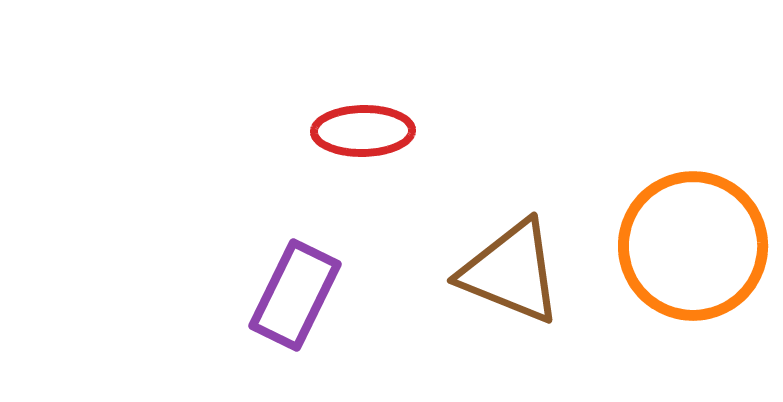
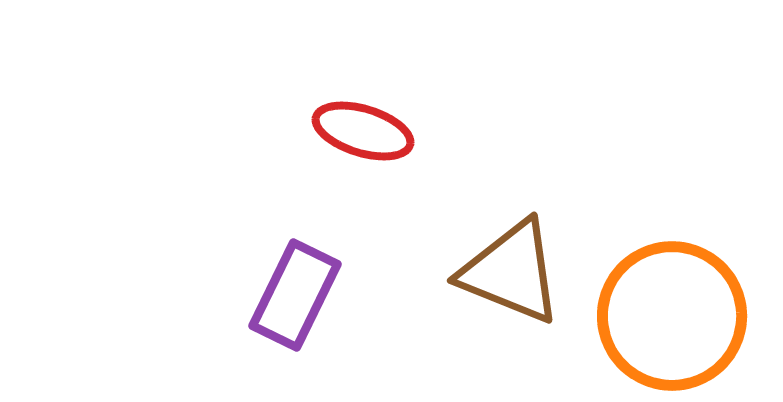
red ellipse: rotated 18 degrees clockwise
orange circle: moved 21 px left, 70 px down
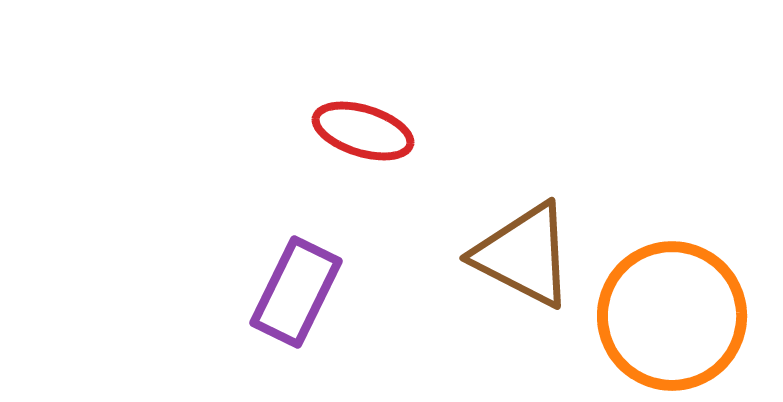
brown triangle: moved 13 px right, 17 px up; rotated 5 degrees clockwise
purple rectangle: moved 1 px right, 3 px up
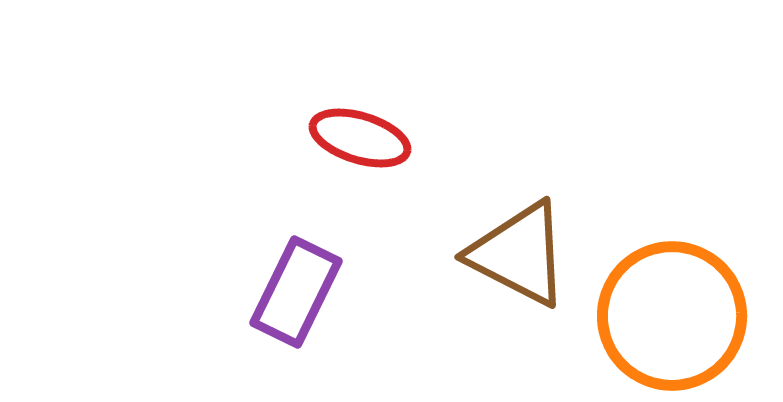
red ellipse: moved 3 px left, 7 px down
brown triangle: moved 5 px left, 1 px up
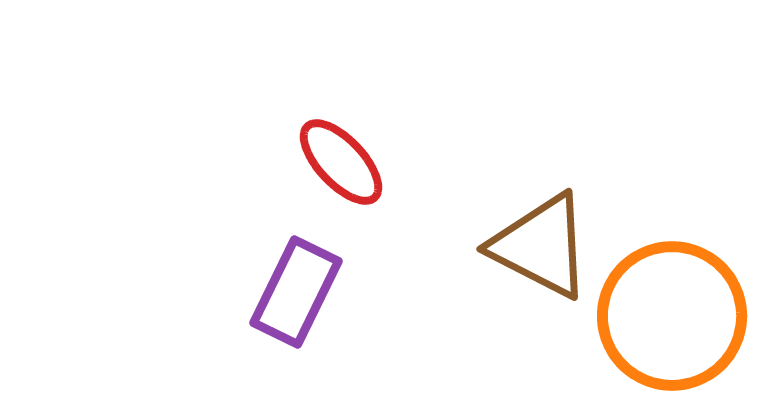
red ellipse: moved 19 px left, 24 px down; rotated 30 degrees clockwise
brown triangle: moved 22 px right, 8 px up
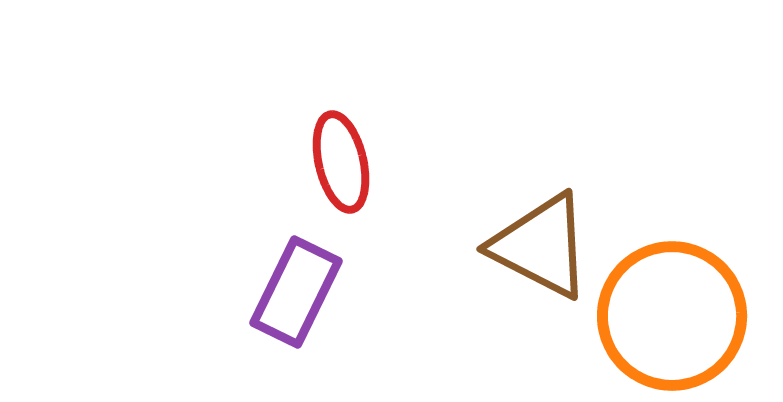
red ellipse: rotated 30 degrees clockwise
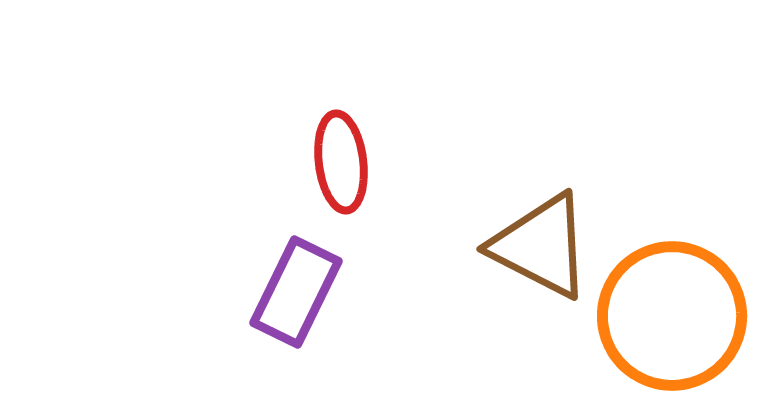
red ellipse: rotated 6 degrees clockwise
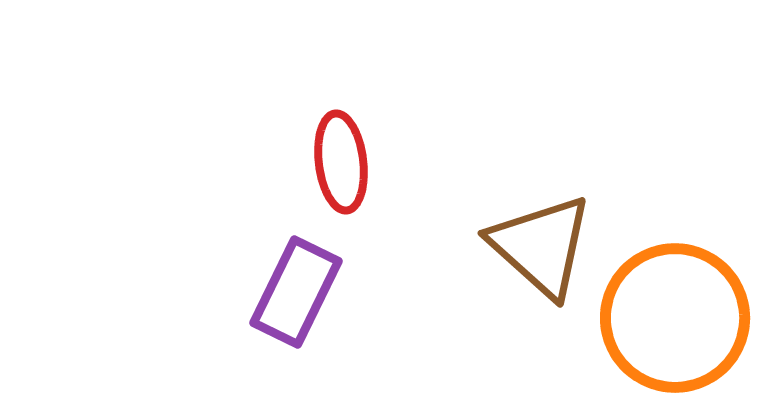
brown triangle: rotated 15 degrees clockwise
orange circle: moved 3 px right, 2 px down
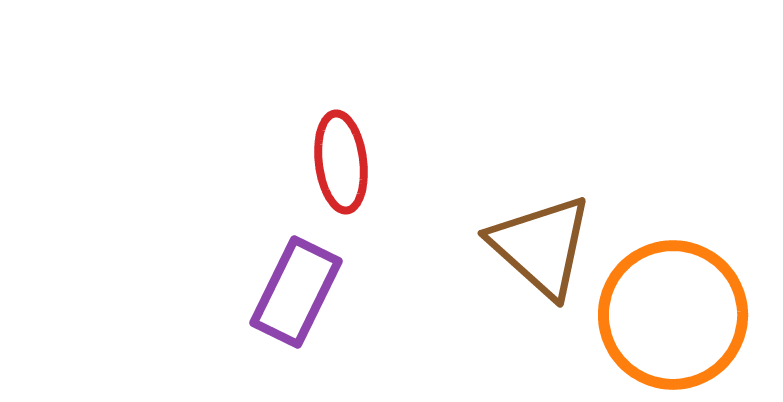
orange circle: moved 2 px left, 3 px up
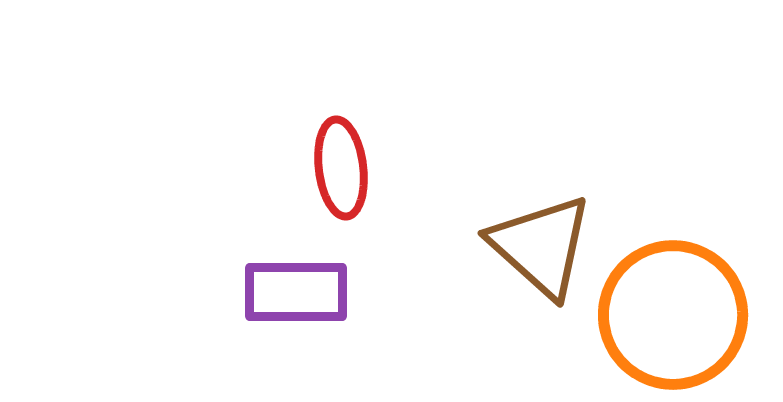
red ellipse: moved 6 px down
purple rectangle: rotated 64 degrees clockwise
